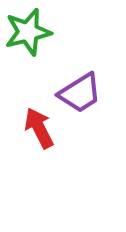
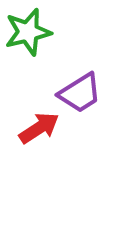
red arrow: rotated 84 degrees clockwise
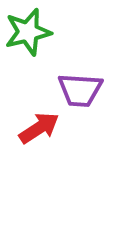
purple trapezoid: moved 3 px up; rotated 36 degrees clockwise
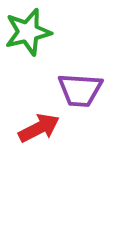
red arrow: rotated 6 degrees clockwise
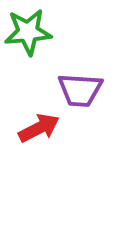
green star: rotated 9 degrees clockwise
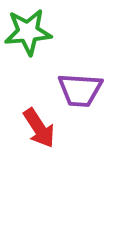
red arrow: rotated 84 degrees clockwise
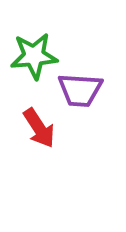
green star: moved 6 px right, 24 px down
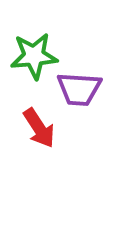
purple trapezoid: moved 1 px left, 1 px up
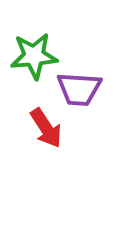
red arrow: moved 7 px right
